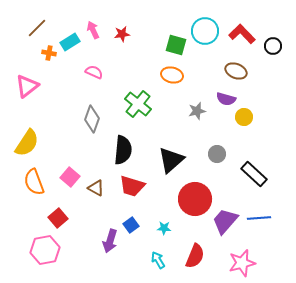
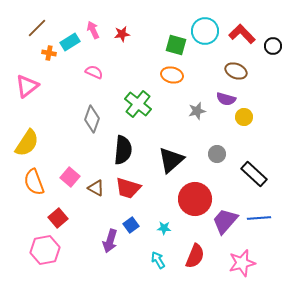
red trapezoid: moved 4 px left, 2 px down
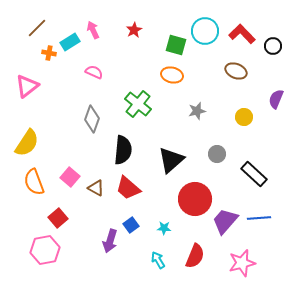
red star: moved 12 px right, 4 px up; rotated 21 degrees counterclockwise
purple semicircle: moved 50 px right; rotated 96 degrees clockwise
red trapezoid: rotated 24 degrees clockwise
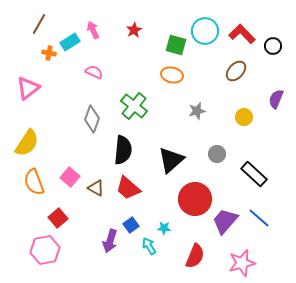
brown line: moved 2 px right, 4 px up; rotated 15 degrees counterclockwise
brown ellipse: rotated 70 degrees counterclockwise
pink triangle: moved 1 px right, 2 px down
green cross: moved 4 px left, 2 px down
blue line: rotated 45 degrees clockwise
cyan arrow: moved 9 px left, 14 px up
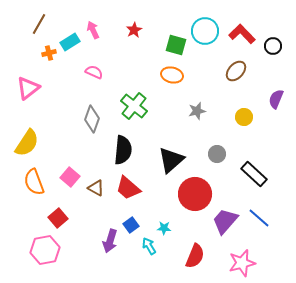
orange cross: rotated 24 degrees counterclockwise
red circle: moved 5 px up
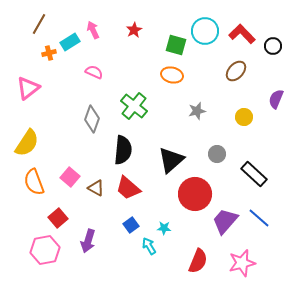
purple arrow: moved 22 px left
red semicircle: moved 3 px right, 5 px down
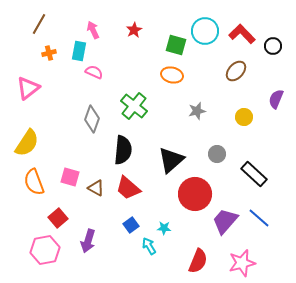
cyan rectangle: moved 9 px right, 9 px down; rotated 48 degrees counterclockwise
pink square: rotated 24 degrees counterclockwise
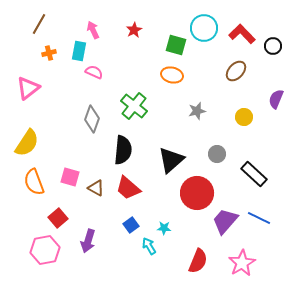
cyan circle: moved 1 px left, 3 px up
red circle: moved 2 px right, 1 px up
blue line: rotated 15 degrees counterclockwise
pink star: rotated 16 degrees counterclockwise
